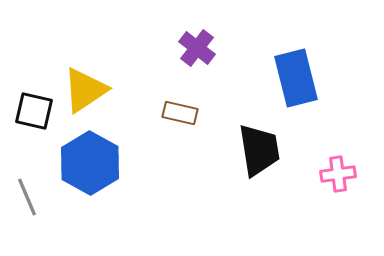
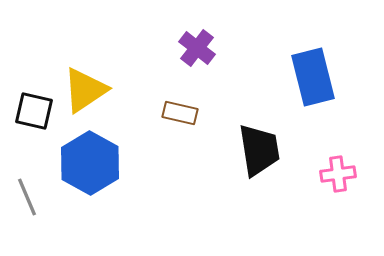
blue rectangle: moved 17 px right, 1 px up
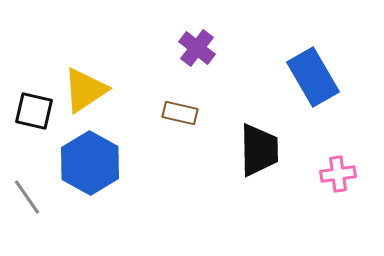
blue rectangle: rotated 16 degrees counterclockwise
black trapezoid: rotated 8 degrees clockwise
gray line: rotated 12 degrees counterclockwise
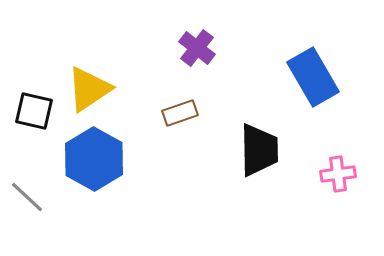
yellow triangle: moved 4 px right, 1 px up
brown rectangle: rotated 32 degrees counterclockwise
blue hexagon: moved 4 px right, 4 px up
gray line: rotated 12 degrees counterclockwise
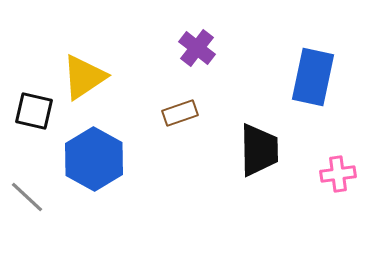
blue rectangle: rotated 42 degrees clockwise
yellow triangle: moved 5 px left, 12 px up
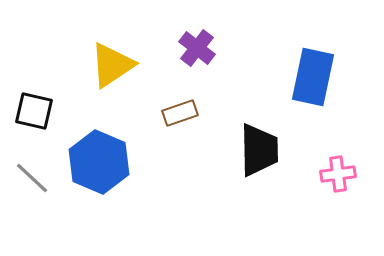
yellow triangle: moved 28 px right, 12 px up
blue hexagon: moved 5 px right, 3 px down; rotated 6 degrees counterclockwise
gray line: moved 5 px right, 19 px up
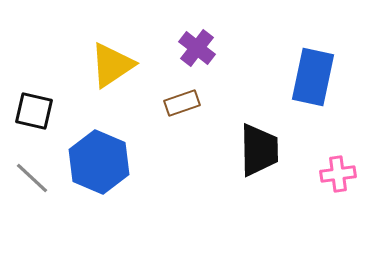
brown rectangle: moved 2 px right, 10 px up
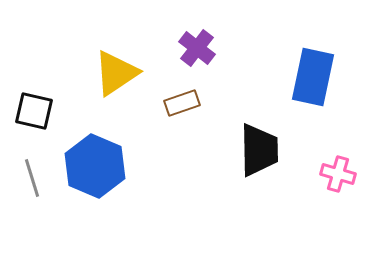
yellow triangle: moved 4 px right, 8 px down
blue hexagon: moved 4 px left, 4 px down
pink cross: rotated 24 degrees clockwise
gray line: rotated 30 degrees clockwise
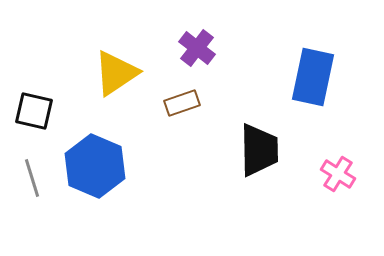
pink cross: rotated 16 degrees clockwise
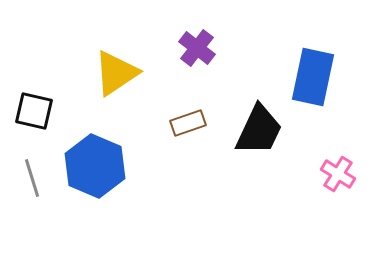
brown rectangle: moved 6 px right, 20 px down
black trapezoid: moved 20 px up; rotated 26 degrees clockwise
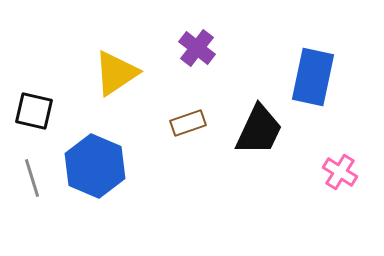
pink cross: moved 2 px right, 2 px up
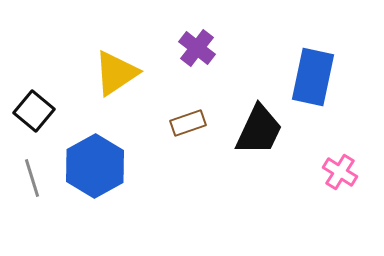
black square: rotated 27 degrees clockwise
blue hexagon: rotated 8 degrees clockwise
